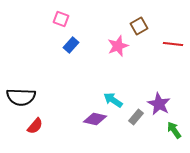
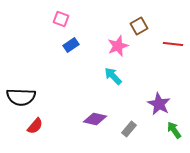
blue rectangle: rotated 14 degrees clockwise
cyan arrow: moved 24 px up; rotated 12 degrees clockwise
gray rectangle: moved 7 px left, 12 px down
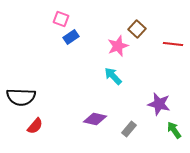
brown square: moved 2 px left, 3 px down; rotated 18 degrees counterclockwise
blue rectangle: moved 8 px up
purple star: rotated 15 degrees counterclockwise
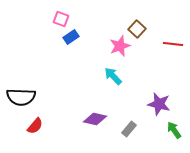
pink star: moved 2 px right
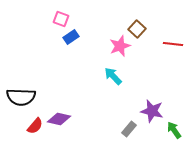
purple star: moved 7 px left, 7 px down
purple diamond: moved 36 px left
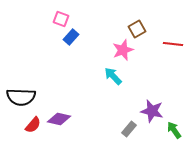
brown square: rotated 18 degrees clockwise
blue rectangle: rotated 14 degrees counterclockwise
pink star: moved 3 px right, 4 px down
red semicircle: moved 2 px left, 1 px up
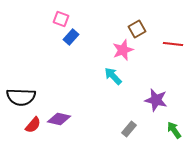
purple star: moved 4 px right, 11 px up
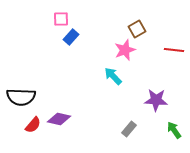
pink square: rotated 21 degrees counterclockwise
red line: moved 1 px right, 6 px down
pink star: moved 2 px right
purple star: rotated 10 degrees counterclockwise
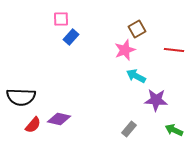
cyan arrow: moved 23 px right; rotated 18 degrees counterclockwise
green arrow: rotated 30 degrees counterclockwise
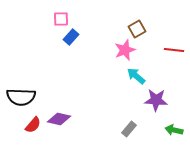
cyan arrow: rotated 12 degrees clockwise
green arrow: rotated 12 degrees counterclockwise
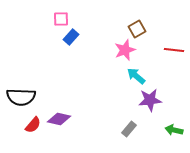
purple star: moved 6 px left; rotated 10 degrees counterclockwise
